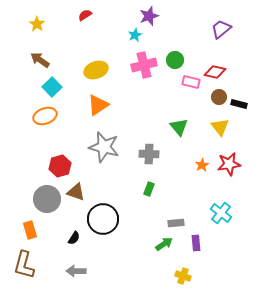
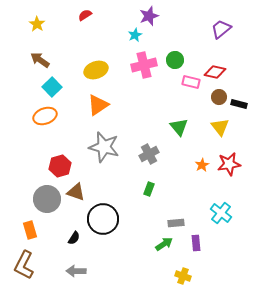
gray cross: rotated 30 degrees counterclockwise
brown L-shape: rotated 12 degrees clockwise
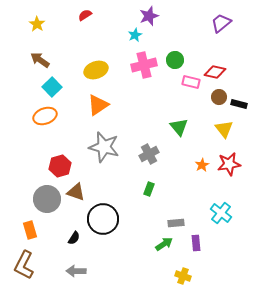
purple trapezoid: moved 6 px up
yellow triangle: moved 4 px right, 2 px down
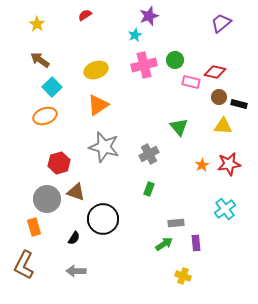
yellow triangle: moved 1 px left, 3 px up; rotated 48 degrees counterclockwise
red hexagon: moved 1 px left, 3 px up
cyan cross: moved 4 px right, 4 px up; rotated 15 degrees clockwise
orange rectangle: moved 4 px right, 3 px up
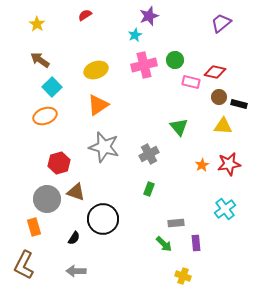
green arrow: rotated 78 degrees clockwise
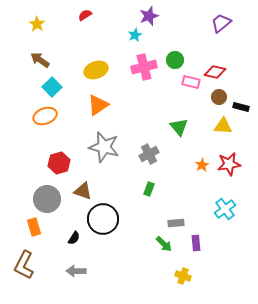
pink cross: moved 2 px down
black rectangle: moved 2 px right, 3 px down
brown triangle: moved 7 px right, 1 px up
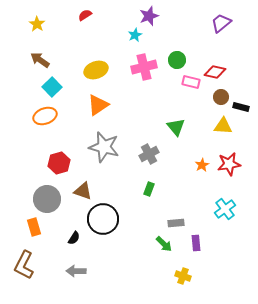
green circle: moved 2 px right
brown circle: moved 2 px right
green triangle: moved 3 px left
